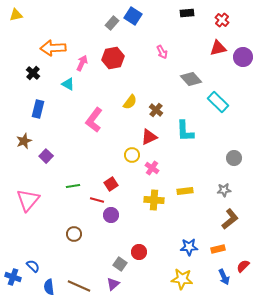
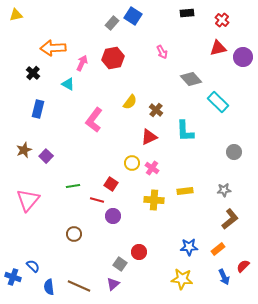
brown star at (24, 141): moved 9 px down
yellow circle at (132, 155): moved 8 px down
gray circle at (234, 158): moved 6 px up
red square at (111, 184): rotated 24 degrees counterclockwise
purple circle at (111, 215): moved 2 px right, 1 px down
orange rectangle at (218, 249): rotated 24 degrees counterclockwise
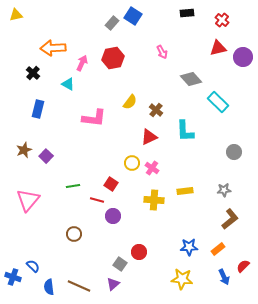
pink L-shape at (94, 120): moved 2 px up; rotated 120 degrees counterclockwise
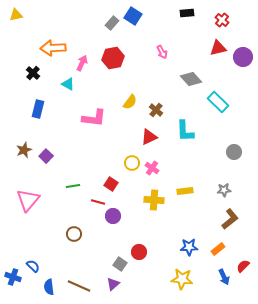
red line at (97, 200): moved 1 px right, 2 px down
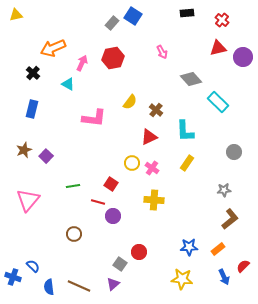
orange arrow at (53, 48): rotated 20 degrees counterclockwise
blue rectangle at (38, 109): moved 6 px left
yellow rectangle at (185, 191): moved 2 px right, 28 px up; rotated 49 degrees counterclockwise
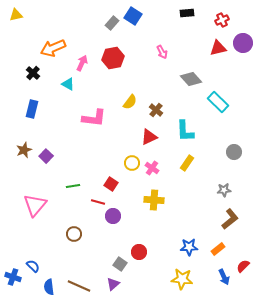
red cross at (222, 20): rotated 24 degrees clockwise
purple circle at (243, 57): moved 14 px up
pink triangle at (28, 200): moved 7 px right, 5 px down
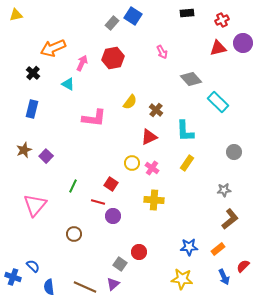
green line at (73, 186): rotated 56 degrees counterclockwise
brown line at (79, 286): moved 6 px right, 1 px down
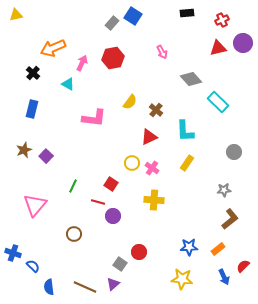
blue cross at (13, 277): moved 24 px up
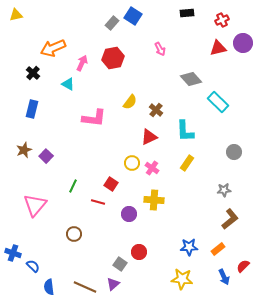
pink arrow at (162, 52): moved 2 px left, 3 px up
purple circle at (113, 216): moved 16 px right, 2 px up
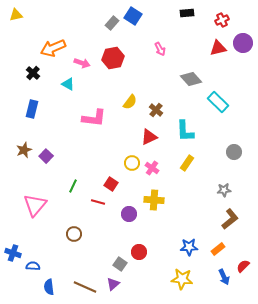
pink arrow at (82, 63): rotated 84 degrees clockwise
blue semicircle at (33, 266): rotated 40 degrees counterclockwise
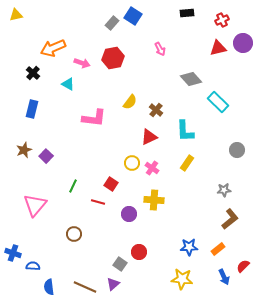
gray circle at (234, 152): moved 3 px right, 2 px up
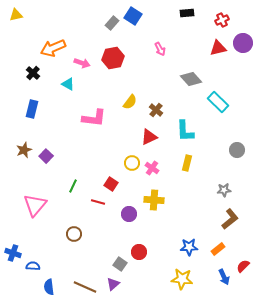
yellow rectangle at (187, 163): rotated 21 degrees counterclockwise
